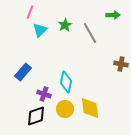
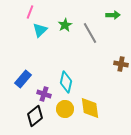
blue rectangle: moved 7 px down
black diamond: moved 1 px left; rotated 20 degrees counterclockwise
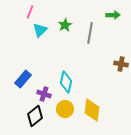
gray line: rotated 40 degrees clockwise
yellow diamond: moved 2 px right, 2 px down; rotated 15 degrees clockwise
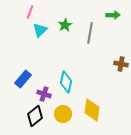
yellow circle: moved 2 px left, 5 px down
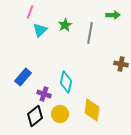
blue rectangle: moved 2 px up
yellow circle: moved 3 px left
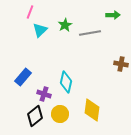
gray line: rotated 70 degrees clockwise
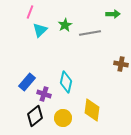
green arrow: moved 1 px up
blue rectangle: moved 4 px right, 5 px down
yellow circle: moved 3 px right, 4 px down
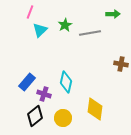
yellow diamond: moved 3 px right, 1 px up
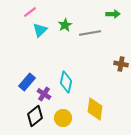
pink line: rotated 32 degrees clockwise
purple cross: rotated 16 degrees clockwise
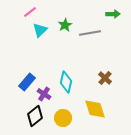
brown cross: moved 16 px left, 14 px down; rotated 32 degrees clockwise
yellow diamond: rotated 25 degrees counterclockwise
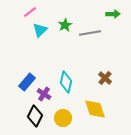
black diamond: rotated 25 degrees counterclockwise
